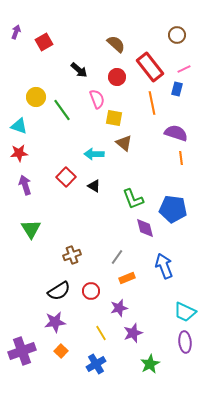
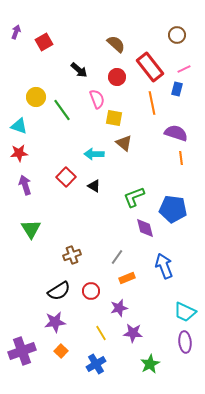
green L-shape at (133, 199): moved 1 px right, 2 px up; rotated 90 degrees clockwise
purple star at (133, 333): rotated 24 degrees clockwise
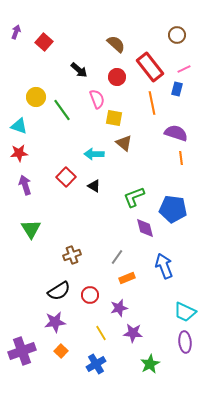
red square at (44, 42): rotated 18 degrees counterclockwise
red circle at (91, 291): moved 1 px left, 4 px down
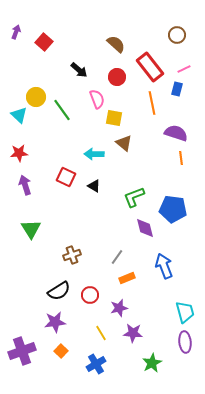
cyan triangle at (19, 126): moved 11 px up; rotated 24 degrees clockwise
red square at (66, 177): rotated 18 degrees counterclockwise
cyan trapezoid at (185, 312): rotated 130 degrees counterclockwise
green star at (150, 364): moved 2 px right, 1 px up
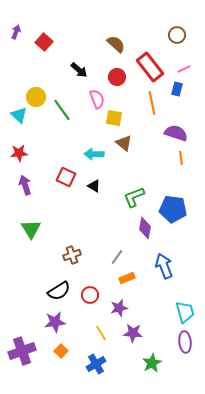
purple diamond at (145, 228): rotated 25 degrees clockwise
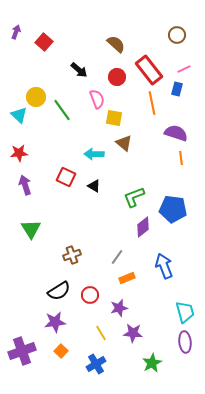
red rectangle at (150, 67): moved 1 px left, 3 px down
purple diamond at (145, 228): moved 2 px left, 1 px up; rotated 40 degrees clockwise
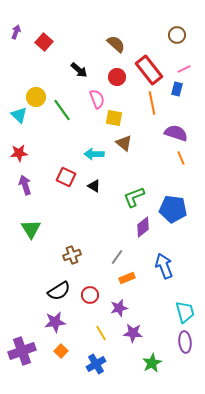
orange line at (181, 158): rotated 16 degrees counterclockwise
